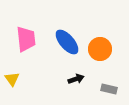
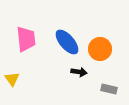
black arrow: moved 3 px right, 7 px up; rotated 28 degrees clockwise
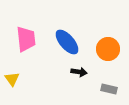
orange circle: moved 8 px right
